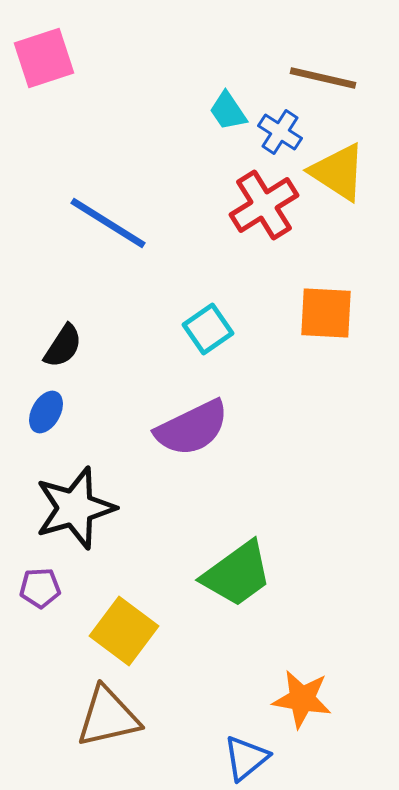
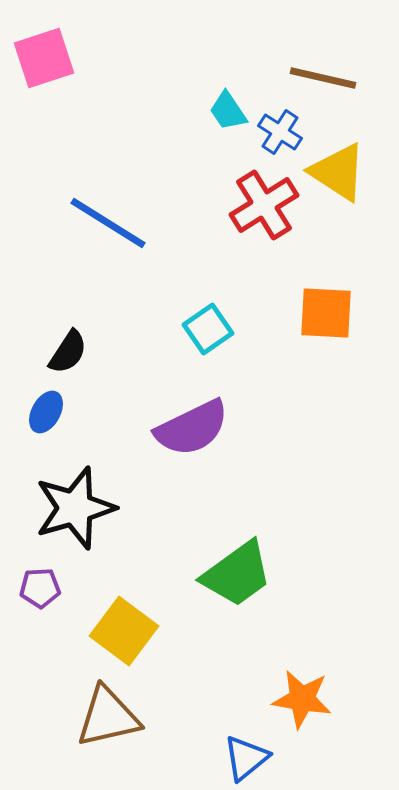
black semicircle: moved 5 px right, 6 px down
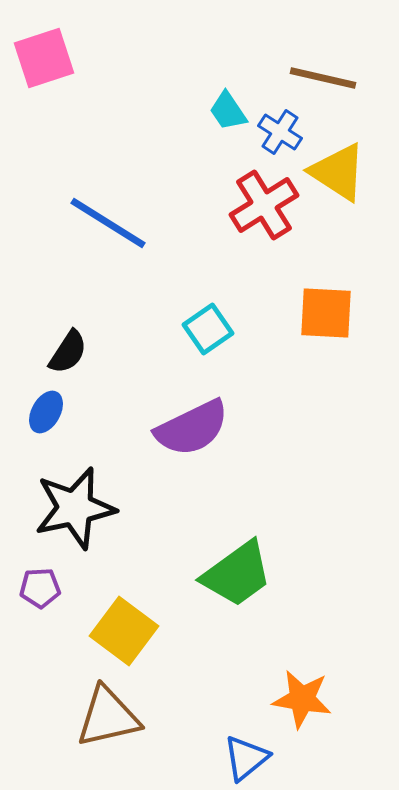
black star: rotated 4 degrees clockwise
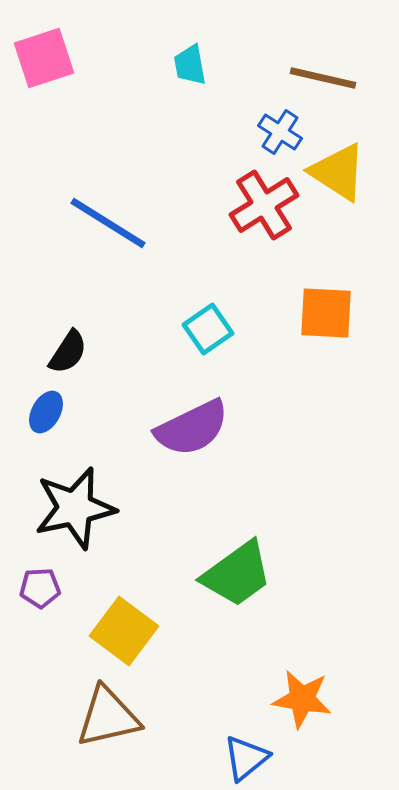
cyan trapezoid: moved 38 px left, 46 px up; rotated 24 degrees clockwise
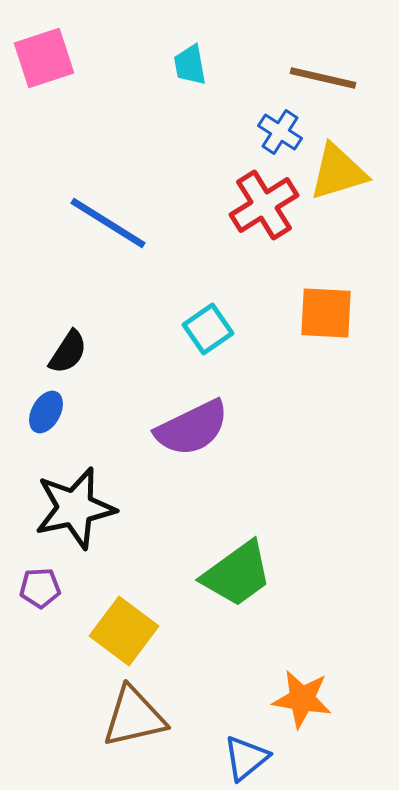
yellow triangle: rotated 50 degrees counterclockwise
brown triangle: moved 26 px right
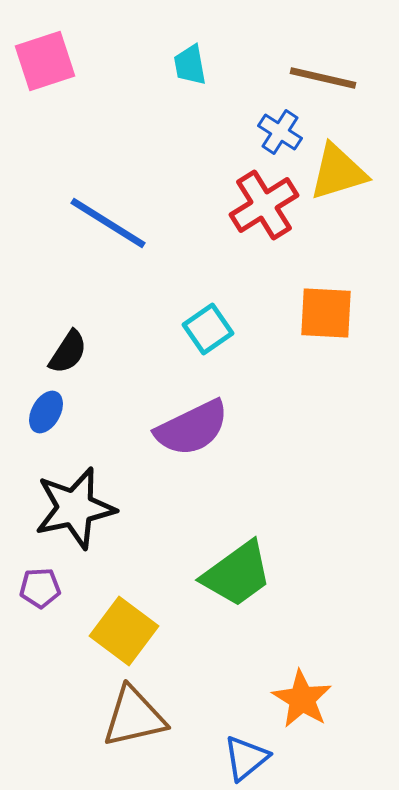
pink square: moved 1 px right, 3 px down
orange star: rotated 22 degrees clockwise
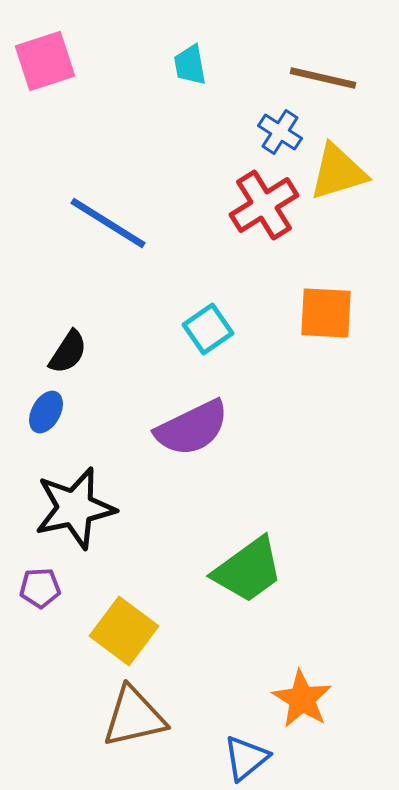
green trapezoid: moved 11 px right, 4 px up
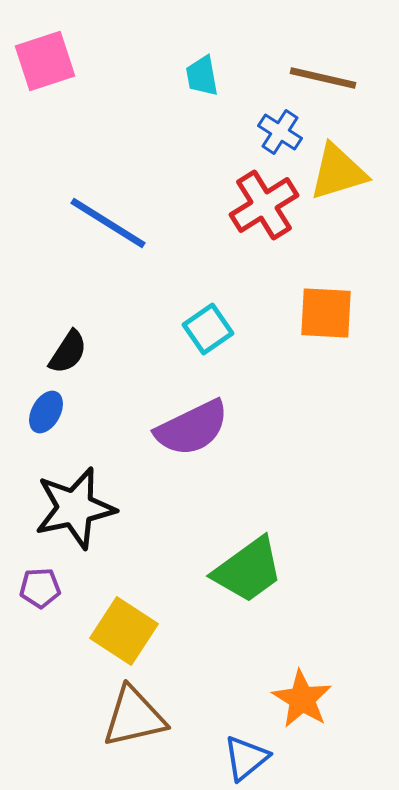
cyan trapezoid: moved 12 px right, 11 px down
yellow square: rotated 4 degrees counterclockwise
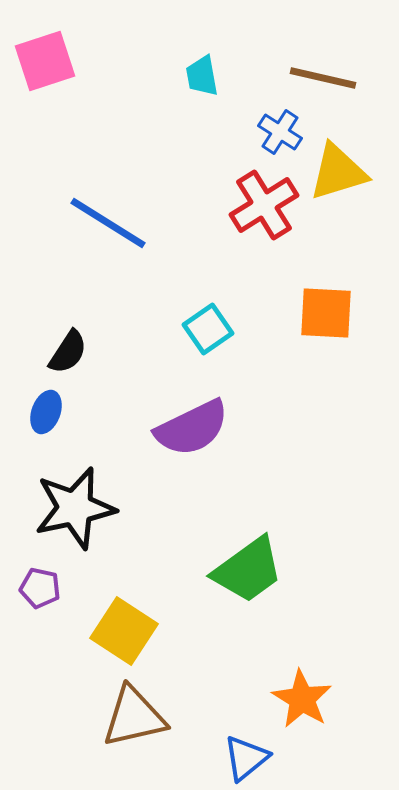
blue ellipse: rotated 9 degrees counterclockwise
purple pentagon: rotated 15 degrees clockwise
